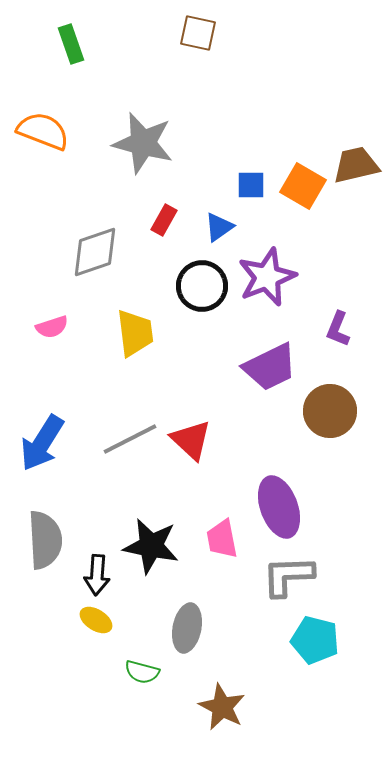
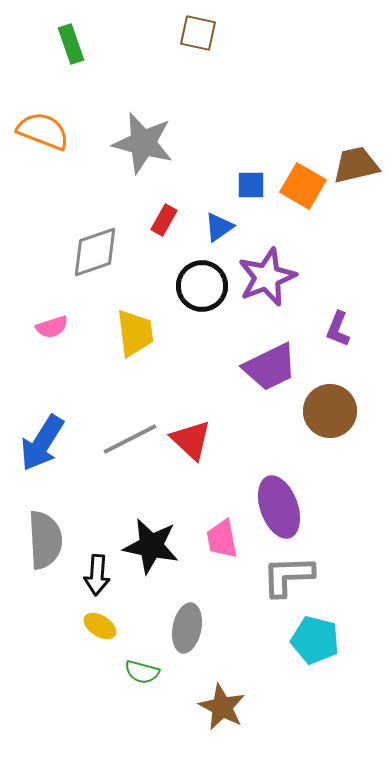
yellow ellipse: moved 4 px right, 6 px down
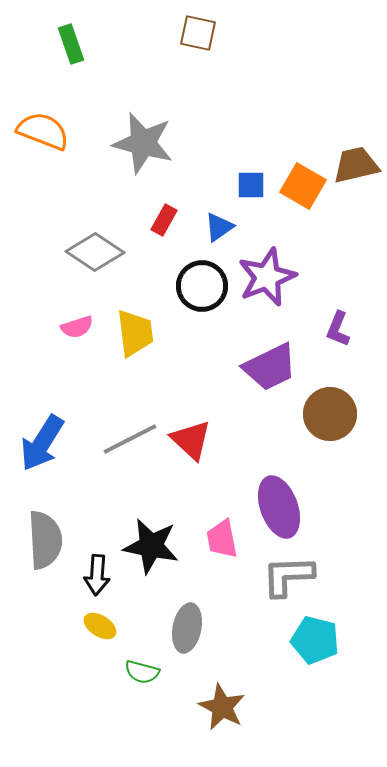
gray diamond: rotated 52 degrees clockwise
pink semicircle: moved 25 px right
brown circle: moved 3 px down
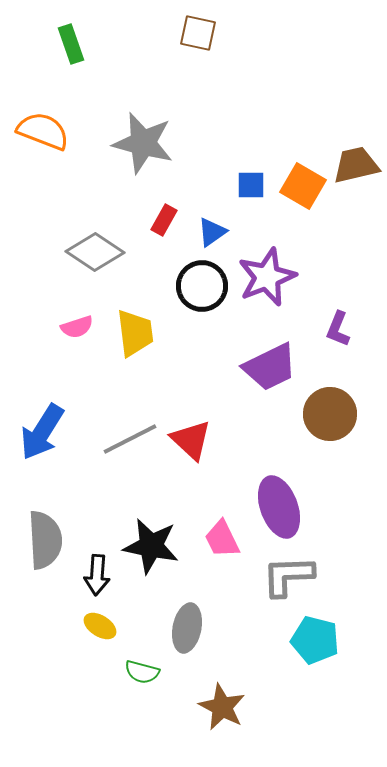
blue triangle: moved 7 px left, 5 px down
blue arrow: moved 11 px up
pink trapezoid: rotated 15 degrees counterclockwise
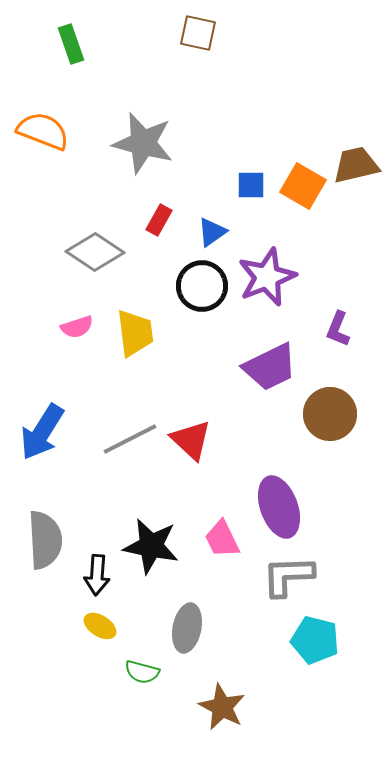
red rectangle: moved 5 px left
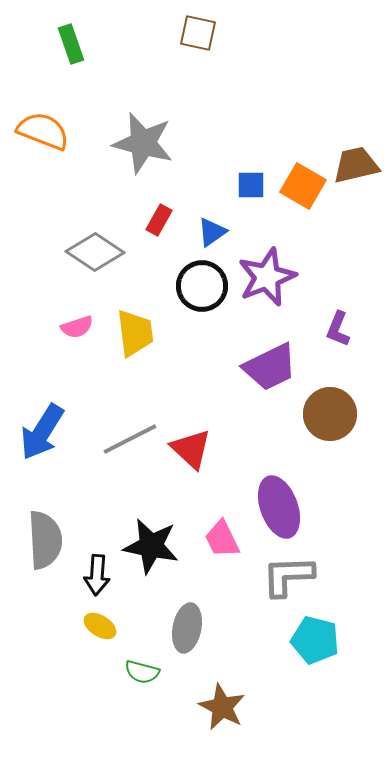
red triangle: moved 9 px down
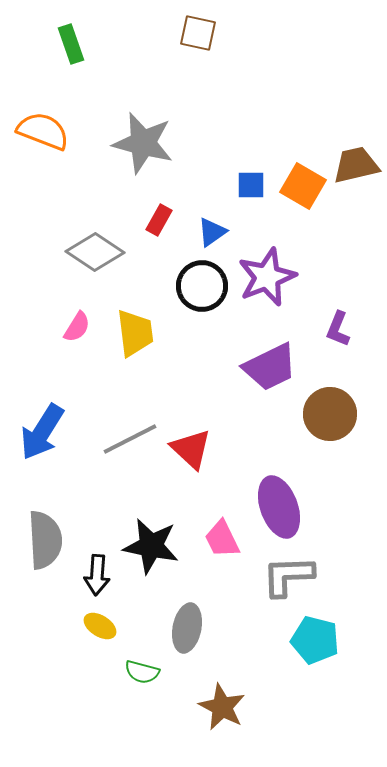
pink semicircle: rotated 40 degrees counterclockwise
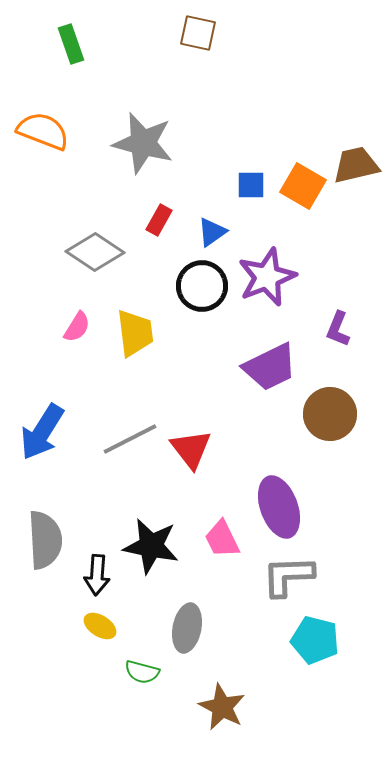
red triangle: rotated 9 degrees clockwise
